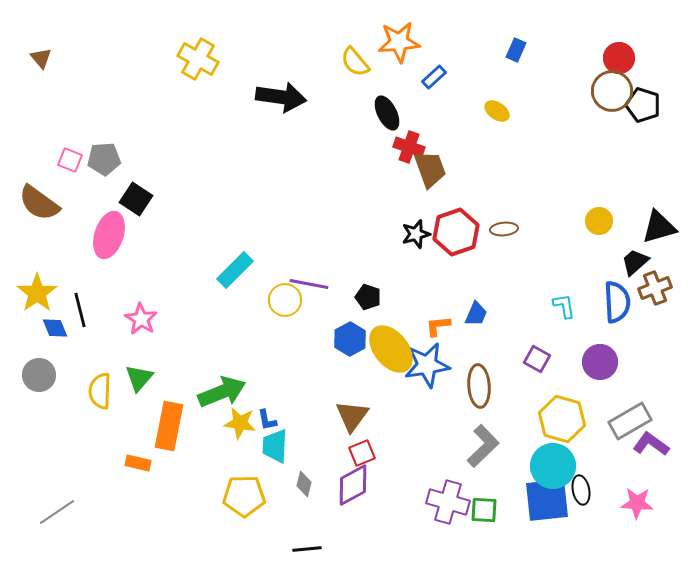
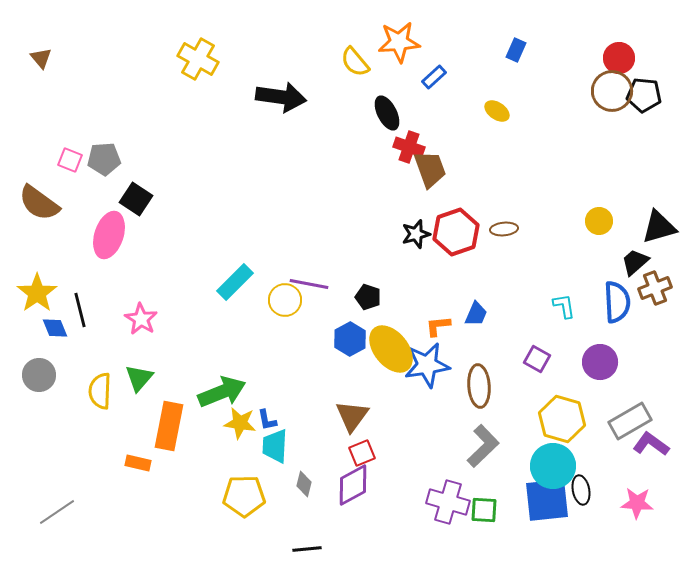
black pentagon at (643, 105): moved 1 px right, 10 px up; rotated 12 degrees counterclockwise
cyan rectangle at (235, 270): moved 12 px down
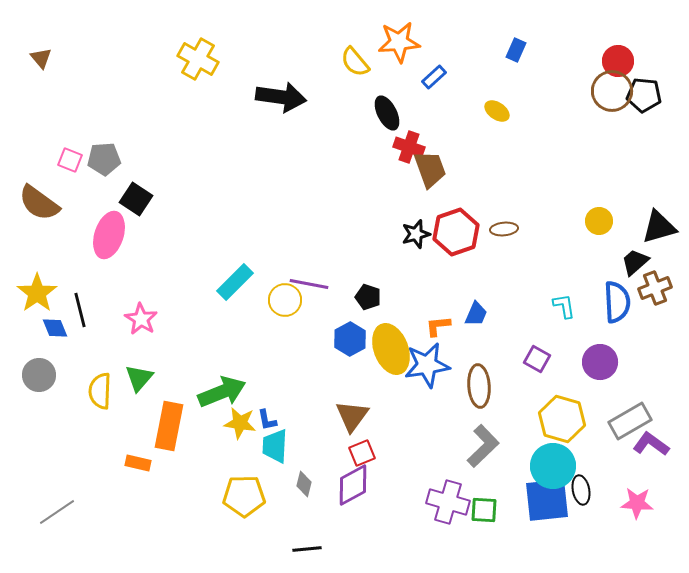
red circle at (619, 58): moved 1 px left, 3 px down
yellow ellipse at (391, 349): rotated 18 degrees clockwise
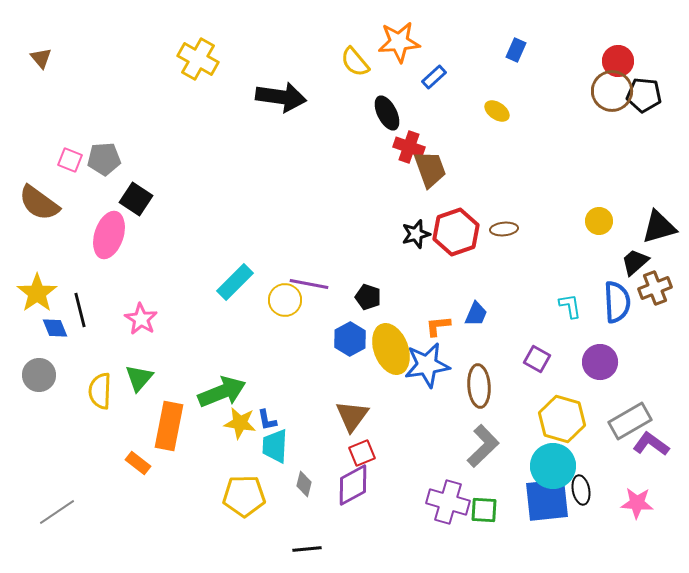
cyan L-shape at (564, 306): moved 6 px right
orange rectangle at (138, 463): rotated 25 degrees clockwise
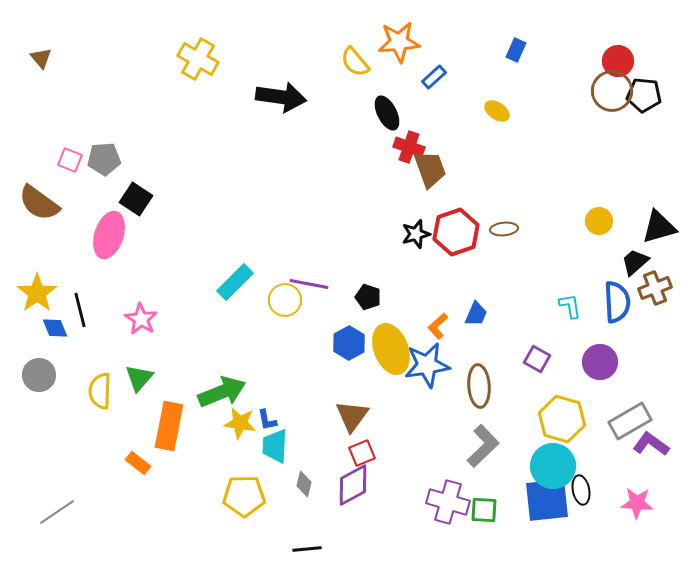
orange L-shape at (438, 326): rotated 36 degrees counterclockwise
blue hexagon at (350, 339): moved 1 px left, 4 px down
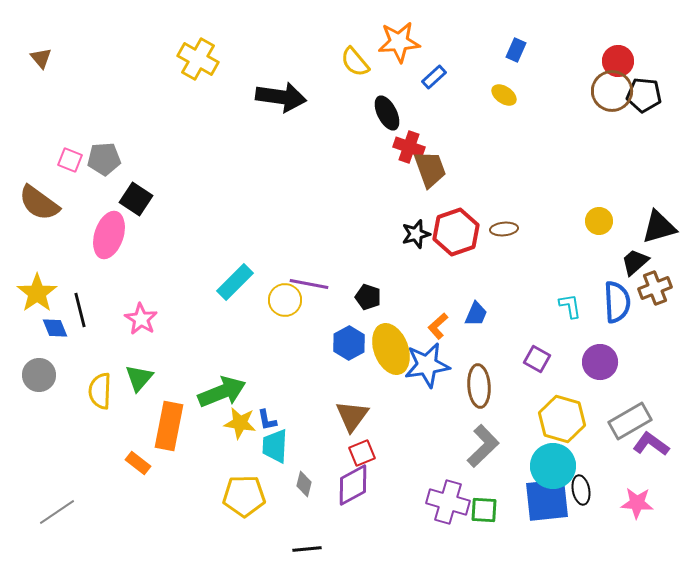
yellow ellipse at (497, 111): moved 7 px right, 16 px up
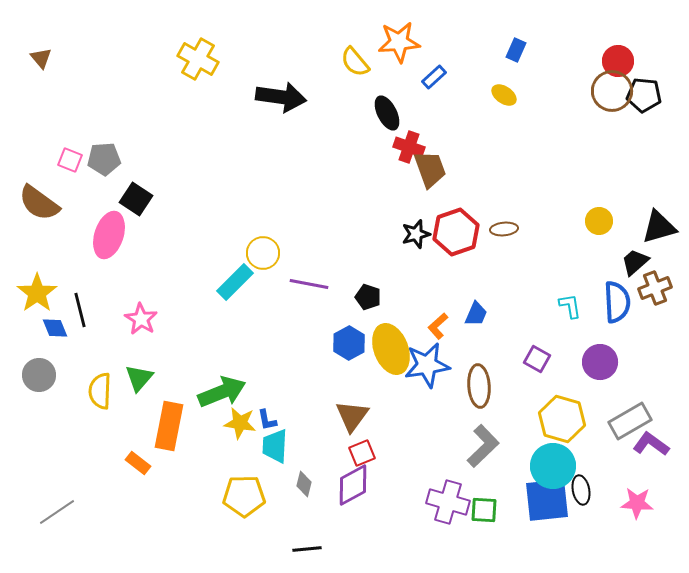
yellow circle at (285, 300): moved 22 px left, 47 px up
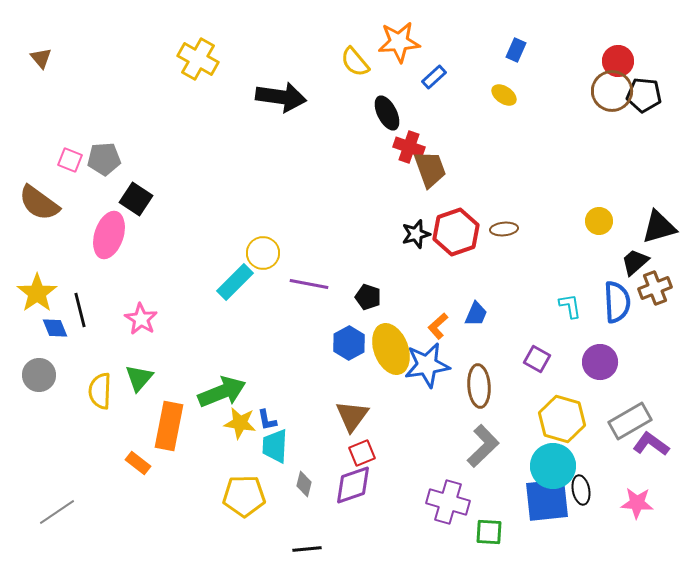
purple diamond at (353, 485): rotated 9 degrees clockwise
green square at (484, 510): moved 5 px right, 22 px down
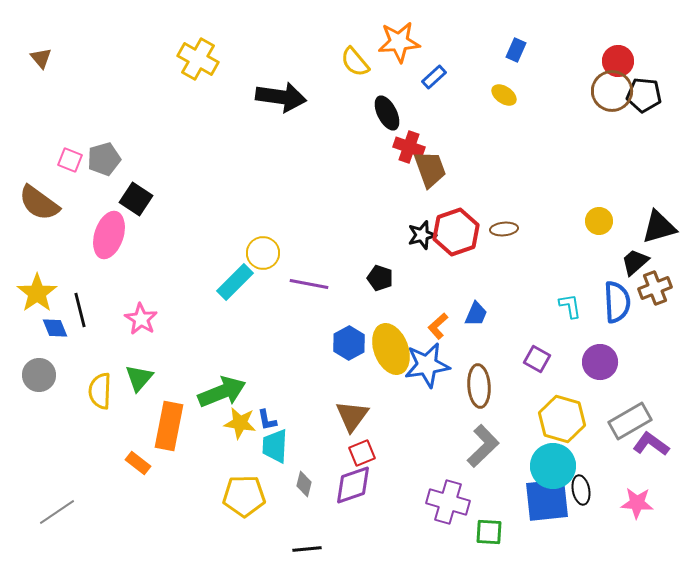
gray pentagon at (104, 159): rotated 12 degrees counterclockwise
black star at (416, 234): moved 6 px right, 1 px down
black pentagon at (368, 297): moved 12 px right, 19 px up
